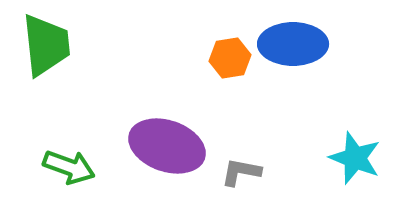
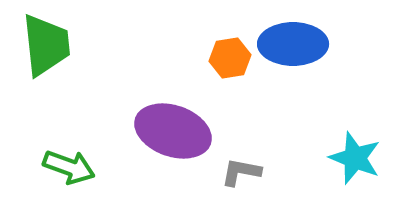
purple ellipse: moved 6 px right, 15 px up
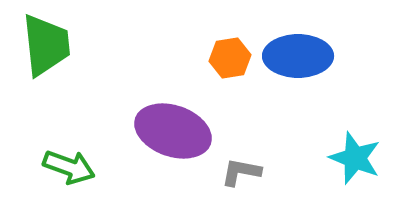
blue ellipse: moved 5 px right, 12 px down
